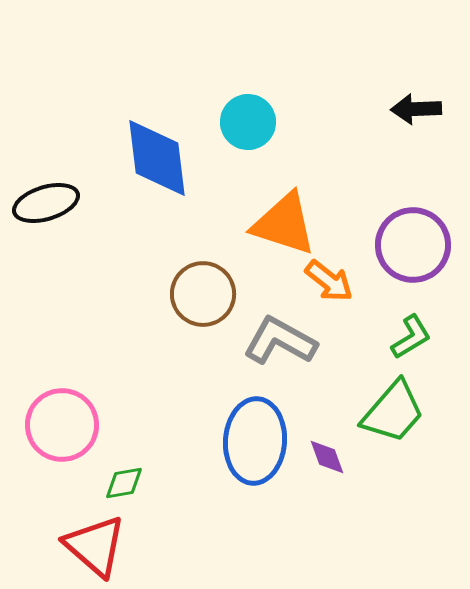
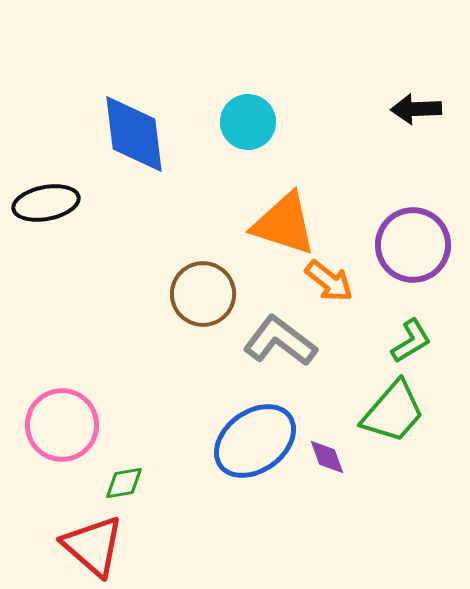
blue diamond: moved 23 px left, 24 px up
black ellipse: rotated 6 degrees clockwise
green L-shape: moved 4 px down
gray L-shape: rotated 8 degrees clockwise
blue ellipse: rotated 50 degrees clockwise
red triangle: moved 2 px left
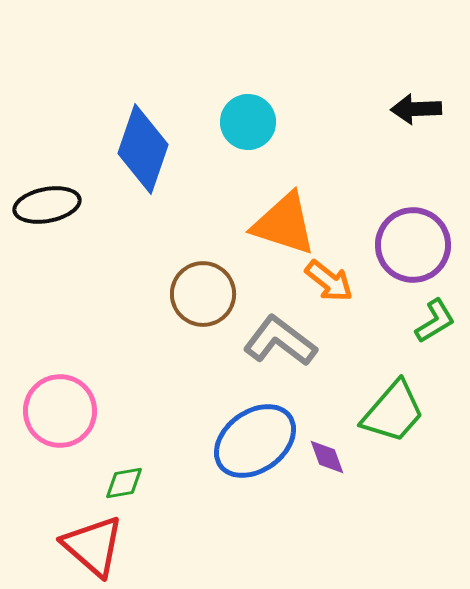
blue diamond: moved 9 px right, 15 px down; rotated 26 degrees clockwise
black ellipse: moved 1 px right, 2 px down
green L-shape: moved 24 px right, 20 px up
pink circle: moved 2 px left, 14 px up
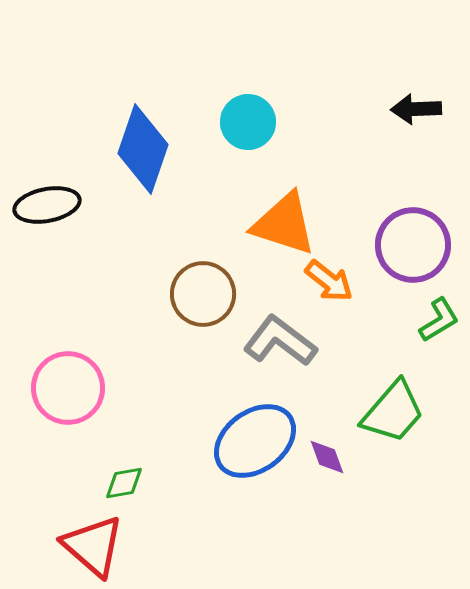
green L-shape: moved 4 px right, 1 px up
pink circle: moved 8 px right, 23 px up
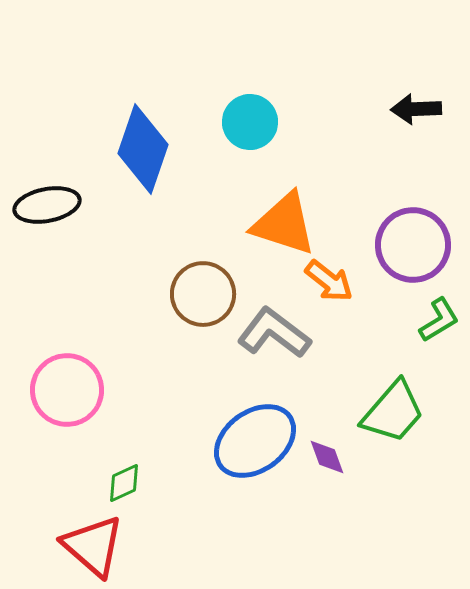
cyan circle: moved 2 px right
gray L-shape: moved 6 px left, 8 px up
pink circle: moved 1 px left, 2 px down
green diamond: rotated 15 degrees counterclockwise
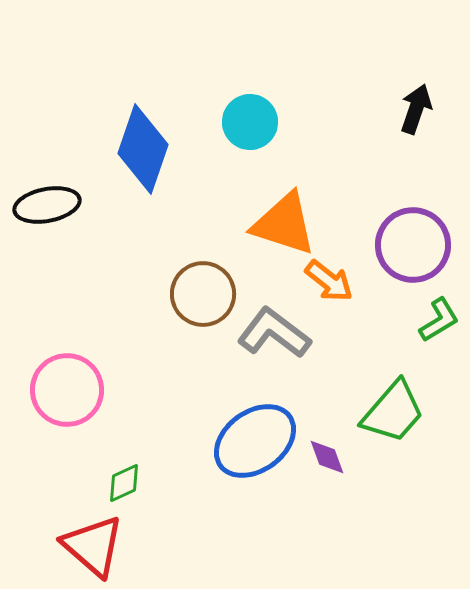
black arrow: rotated 111 degrees clockwise
